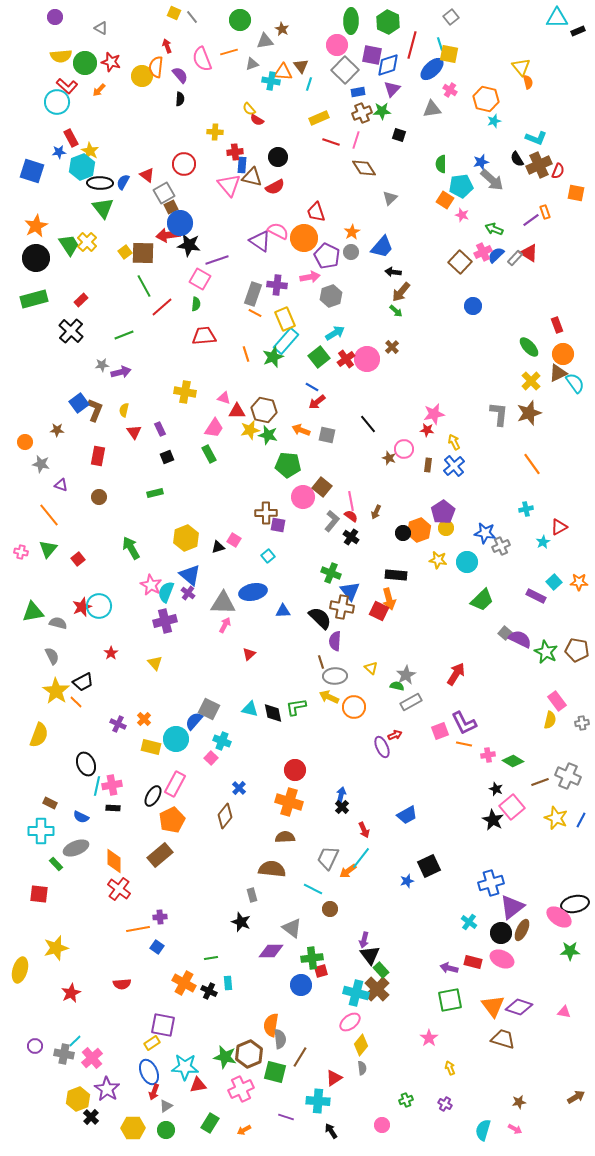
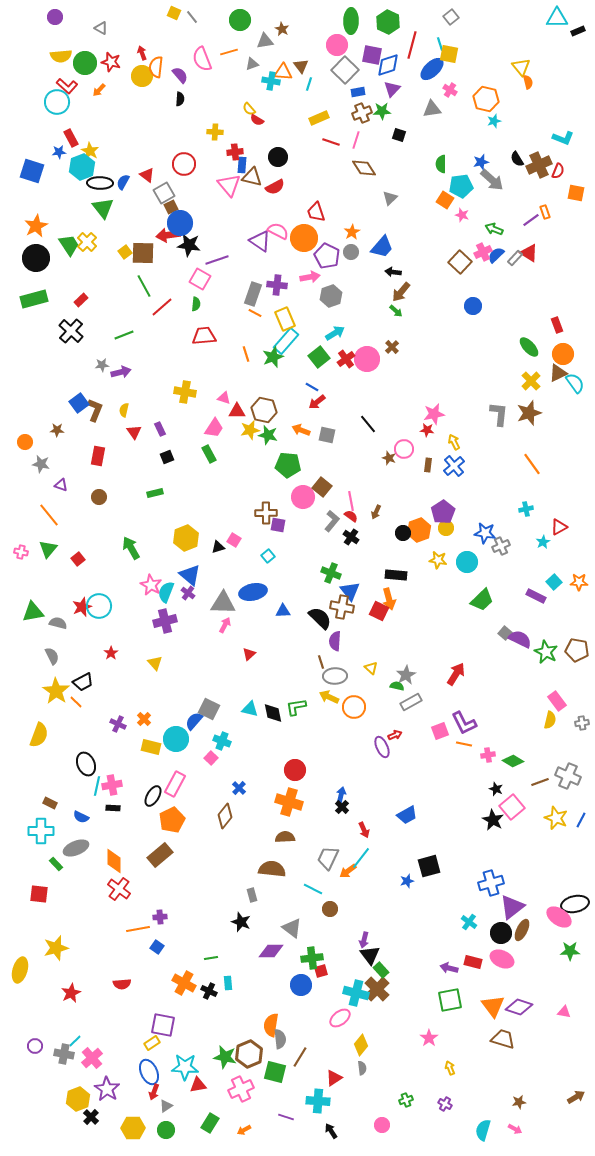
red arrow at (167, 46): moved 25 px left, 7 px down
cyan L-shape at (536, 138): moved 27 px right
black square at (429, 866): rotated 10 degrees clockwise
pink ellipse at (350, 1022): moved 10 px left, 4 px up
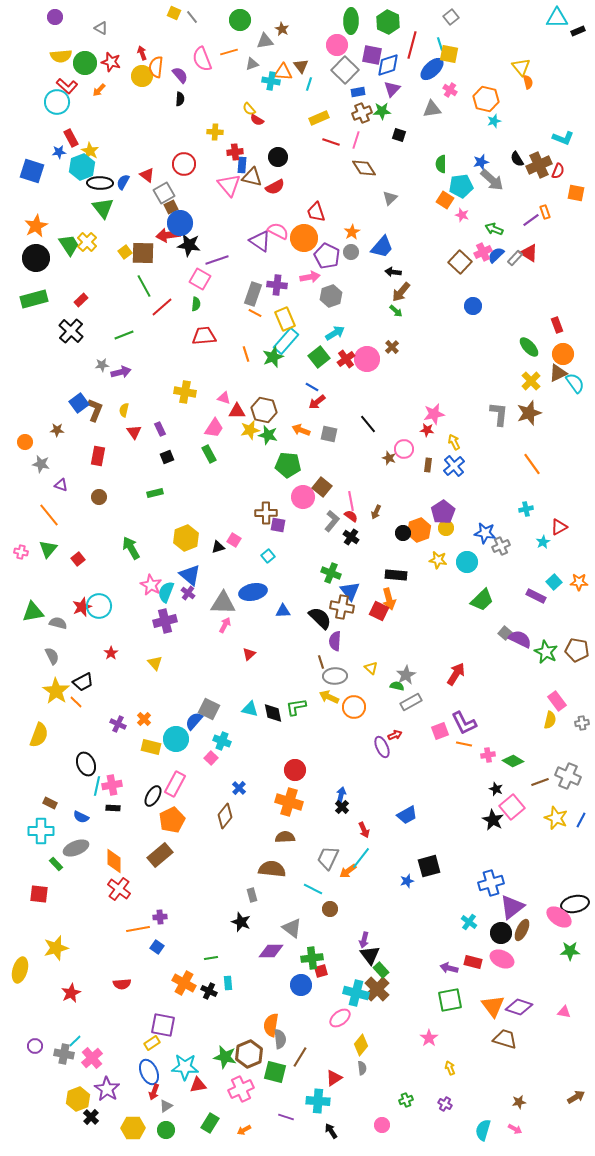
gray square at (327, 435): moved 2 px right, 1 px up
brown trapezoid at (503, 1039): moved 2 px right
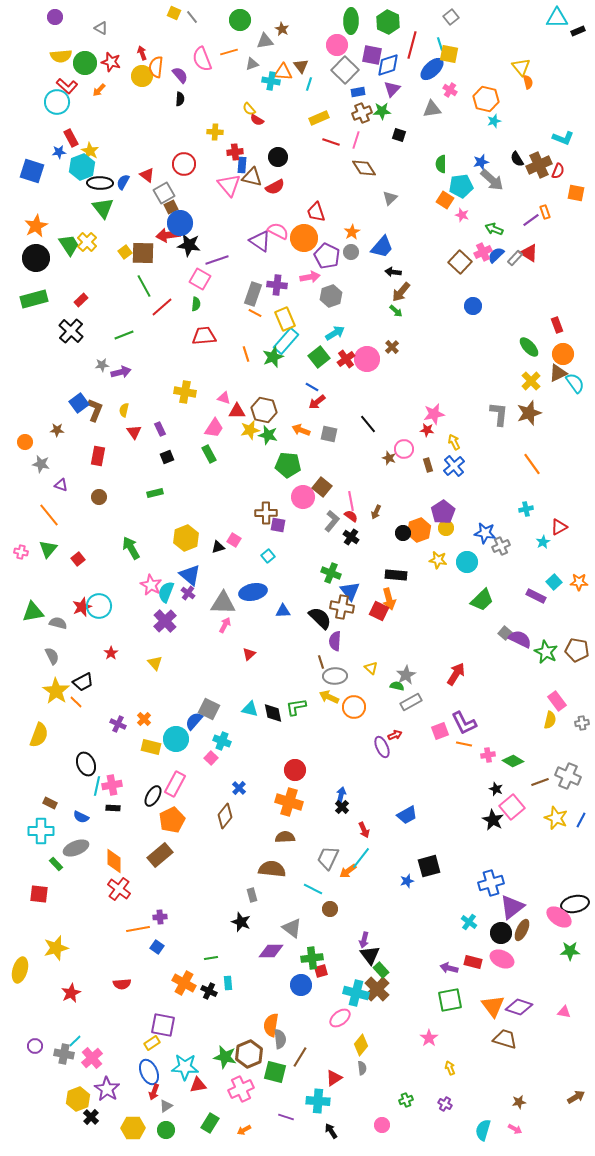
brown rectangle at (428, 465): rotated 24 degrees counterclockwise
purple cross at (165, 621): rotated 30 degrees counterclockwise
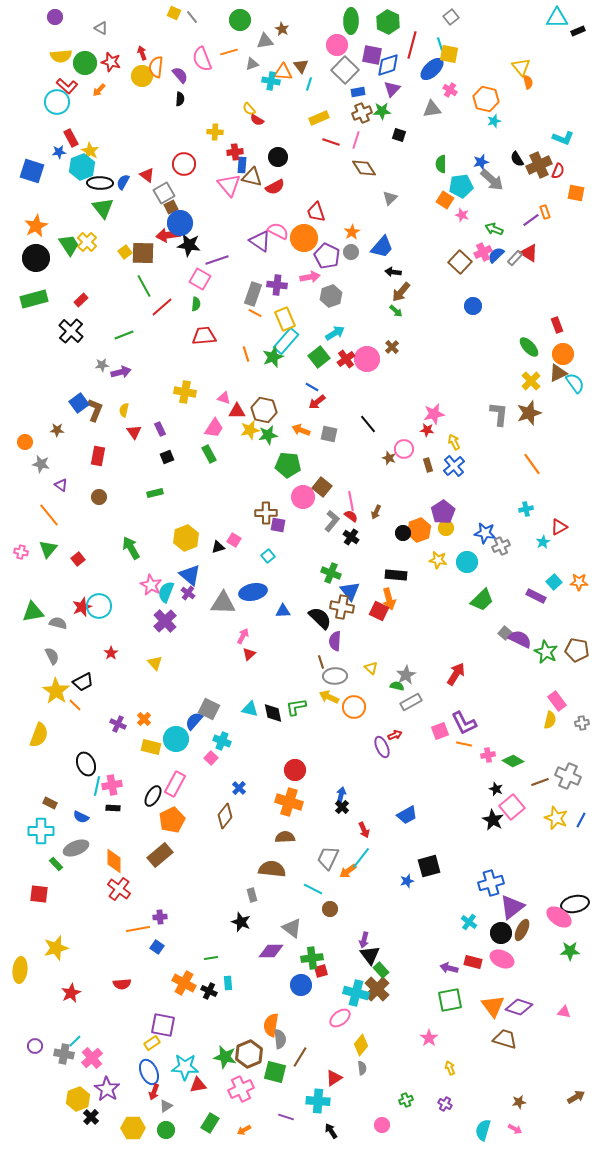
green star at (268, 435): rotated 24 degrees counterclockwise
purple triangle at (61, 485): rotated 16 degrees clockwise
pink arrow at (225, 625): moved 18 px right, 11 px down
orange line at (76, 702): moved 1 px left, 3 px down
yellow ellipse at (20, 970): rotated 10 degrees counterclockwise
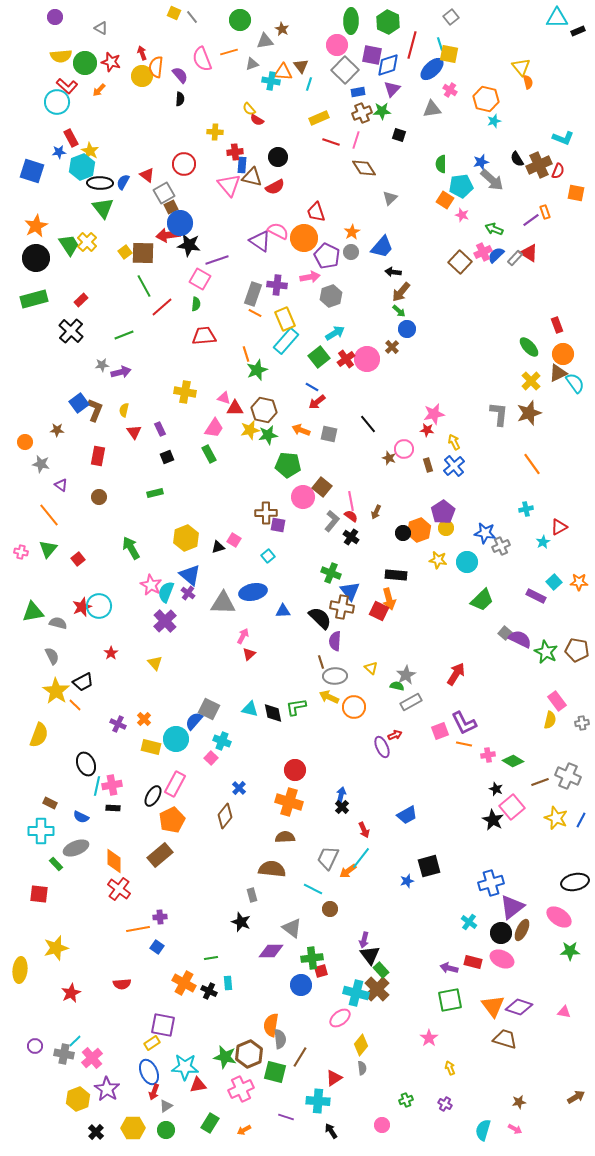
blue circle at (473, 306): moved 66 px left, 23 px down
green arrow at (396, 311): moved 3 px right
green star at (273, 357): moved 16 px left, 13 px down
red triangle at (237, 411): moved 2 px left, 3 px up
black ellipse at (575, 904): moved 22 px up
black cross at (91, 1117): moved 5 px right, 15 px down
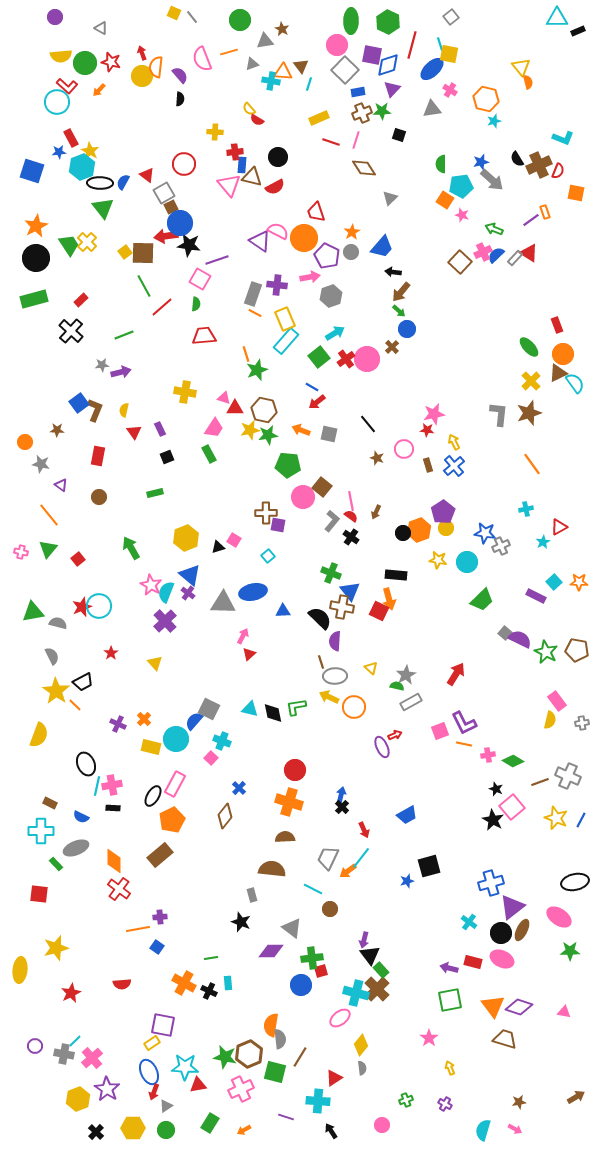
red arrow at (168, 235): moved 2 px left, 1 px down
brown star at (389, 458): moved 12 px left
